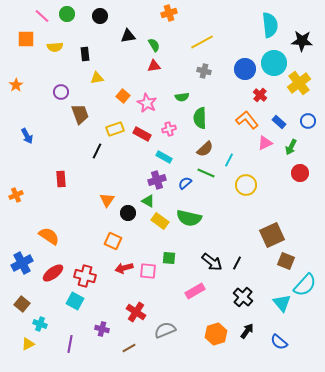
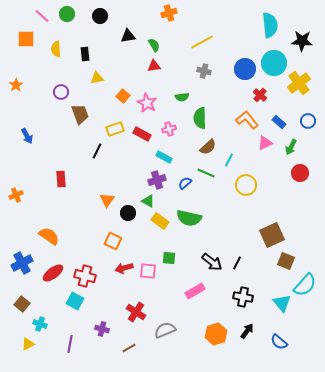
yellow semicircle at (55, 47): moved 1 px right, 2 px down; rotated 91 degrees clockwise
brown semicircle at (205, 149): moved 3 px right, 2 px up
black cross at (243, 297): rotated 30 degrees counterclockwise
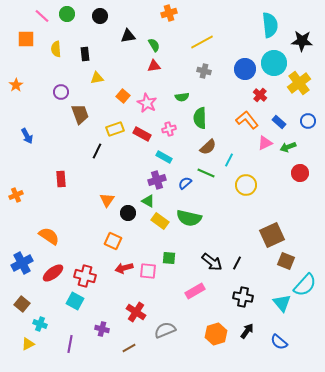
green arrow at (291, 147): moved 3 px left; rotated 42 degrees clockwise
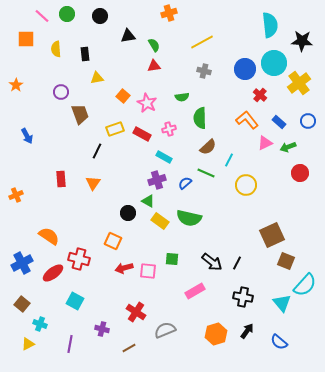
orange triangle at (107, 200): moved 14 px left, 17 px up
green square at (169, 258): moved 3 px right, 1 px down
red cross at (85, 276): moved 6 px left, 17 px up
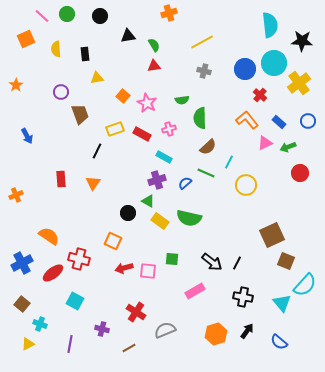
orange square at (26, 39): rotated 24 degrees counterclockwise
green semicircle at (182, 97): moved 3 px down
cyan line at (229, 160): moved 2 px down
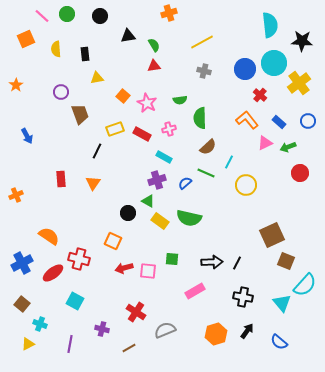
green semicircle at (182, 100): moved 2 px left
black arrow at (212, 262): rotated 40 degrees counterclockwise
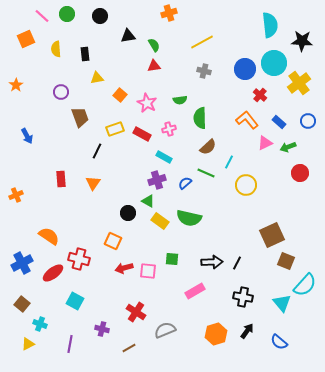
orange square at (123, 96): moved 3 px left, 1 px up
brown trapezoid at (80, 114): moved 3 px down
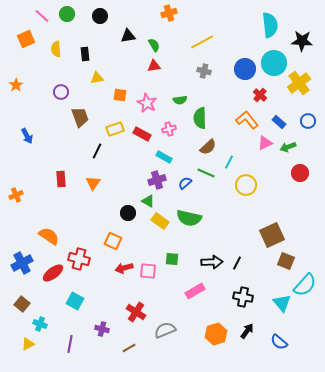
orange square at (120, 95): rotated 32 degrees counterclockwise
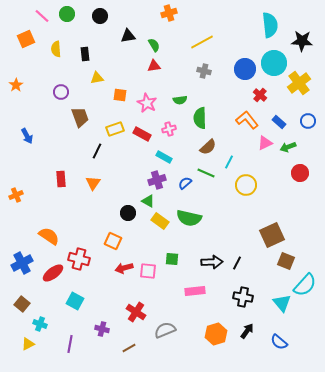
pink rectangle at (195, 291): rotated 24 degrees clockwise
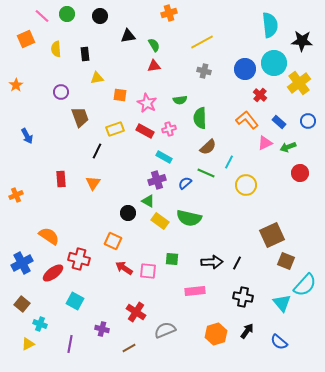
red rectangle at (142, 134): moved 3 px right, 3 px up
red arrow at (124, 268): rotated 48 degrees clockwise
